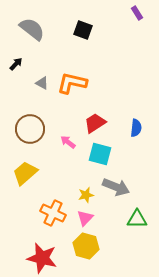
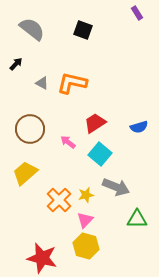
blue semicircle: moved 3 px right, 1 px up; rotated 66 degrees clockwise
cyan square: rotated 25 degrees clockwise
orange cross: moved 6 px right, 13 px up; rotated 20 degrees clockwise
pink triangle: moved 2 px down
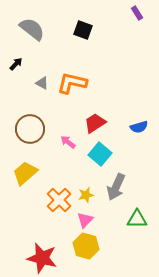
gray arrow: rotated 92 degrees clockwise
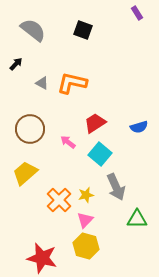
gray semicircle: moved 1 px right, 1 px down
gray arrow: rotated 48 degrees counterclockwise
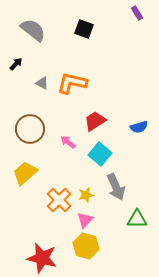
black square: moved 1 px right, 1 px up
red trapezoid: moved 2 px up
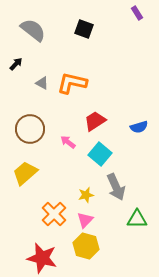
orange cross: moved 5 px left, 14 px down
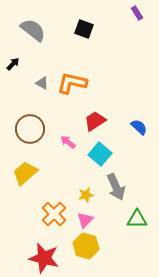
black arrow: moved 3 px left
blue semicircle: rotated 120 degrees counterclockwise
red star: moved 2 px right
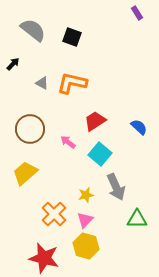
black square: moved 12 px left, 8 px down
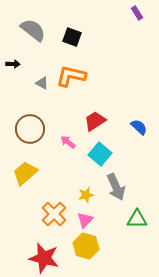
black arrow: rotated 48 degrees clockwise
orange L-shape: moved 1 px left, 7 px up
